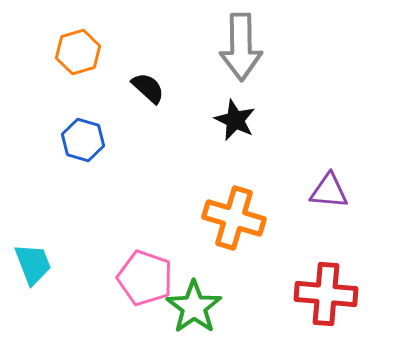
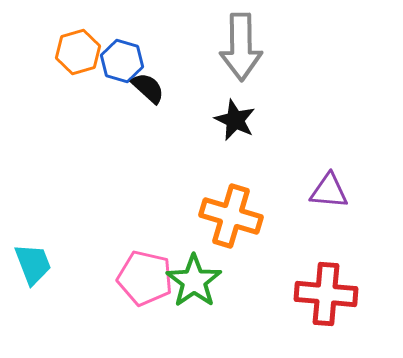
blue hexagon: moved 39 px right, 79 px up
orange cross: moved 3 px left, 2 px up
pink pentagon: rotated 6 degrees counterclockwise
green star: moved 26 px up
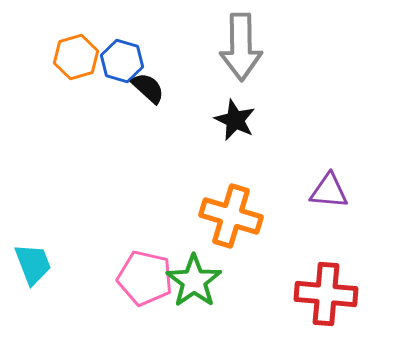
orange hexagon: moved 2 px left, 5 px down
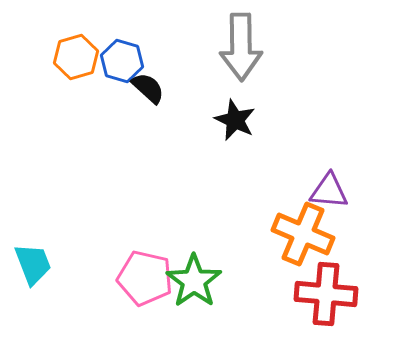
orange cross: moved 72 px right, 18 px down; rotated 6 degrees clockwise
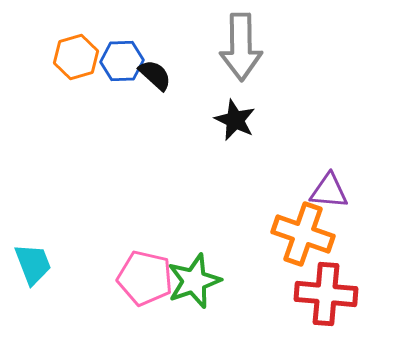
blue hexagon: rotated 18 degrees counterclockwise
black semicircle: moved 7 px right, 13 px up
orange cross: rotated 4 degrees counterclockwise
green star: rotated 16 degrees clockwise
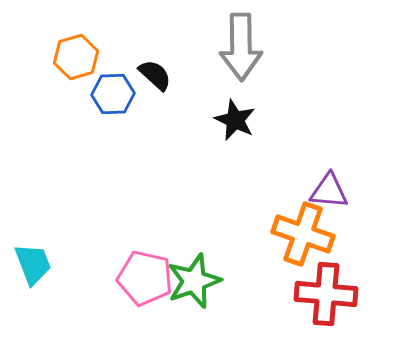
blue hexagon: moved 9 px left, 33 px down
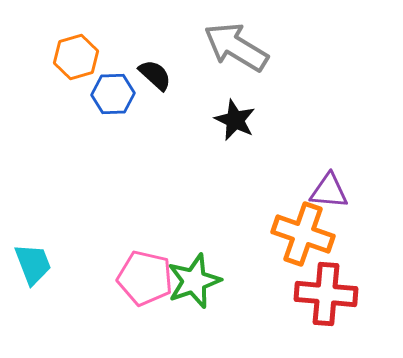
gray arrow: moved 5 px left; rotated 122 degrees clockwise
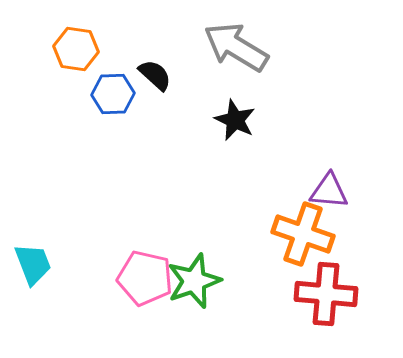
orange hexagon: moved 8 px up; rotated 24 degrees clockwise
